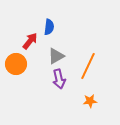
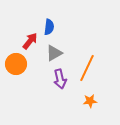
gray triangle: moved 2 px left, 3 px up
orange line: moved 1 px left, 2 px down
purple arrow: moved 1 px right
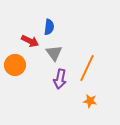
red arrow: rotated 78 degrees clockwise
gray triangle: rotated 36 degrees counterclockwise
orange circle: moved 1 px left, 1 px down
purple arrow: rotated 24 degrees clockwise
orange star: rotated 16 degrees clockwise
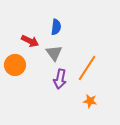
blue semicircle: moved 7 px right
orange line: rotated 8 degrees clockwise
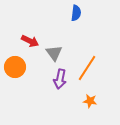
blue semicircle: moved 20 px right, 14 px up
orange circle: moved 2 px down
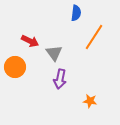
orange line: moved 7 px right, 31 px up
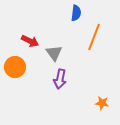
orange line: rotated 12 degrees counterclockwise
orange star: moved 12 px right, 2 px down
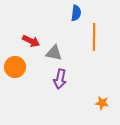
orange line: rotated 20 degrees counterclockwise
red arrow: moved 1 px right
gray triangle: rotated 42 degrees counterclockwise
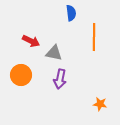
blue semicircle: moved 5 px left; rotated 14 degrees counterclockwise
orange circle: moved 6 px right, 8 px down
orange star: moved 2 px left, 1 px down
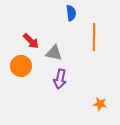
red arrow: rotated 18 degrees clockwise
orange circle: moved 9 px up
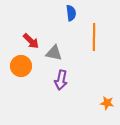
purple arrow: moved 1 px right, 1 px down
orange star: moved 7 px right, 1 px up
